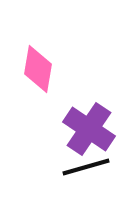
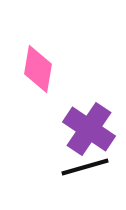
black line: moved 1 px left
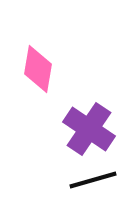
black line: moved 8 px right, 13 px down
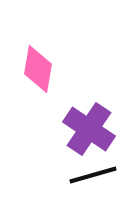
black line: moved 5 px up
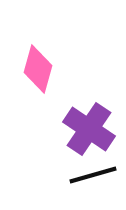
pink diamond: rotated 6 degrees clockwise
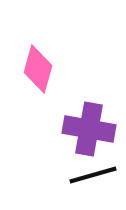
purple cross: rotated 24 degrees counterclockwise
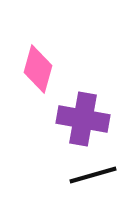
purple cross: moved 6 px left, 10 px up
